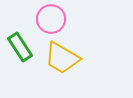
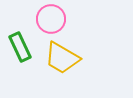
green rectangle: rotated 8 degrees clockwise
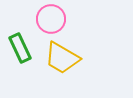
green rectangle: moved 1 px down
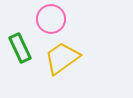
yellow trapezoid: rotated 114 degrees clockwise
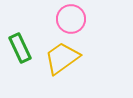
pink circle: moved 20 px right
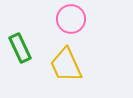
yellow trapezoid: moved 4 px right, 7 px down; rotated 78 degrees counterclockwise
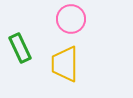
yellow trapezoid: moved 1 px left, 1 px up; rotated 24 degrees clockwise
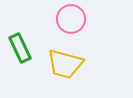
yellow trapezoid: rotated 75 degrees counterclockwise
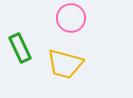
pink circle: moved 1 px up
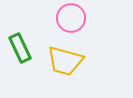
yellow trapezoid: moved 3 px up
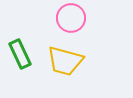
green rectangle: moved 6 px down
